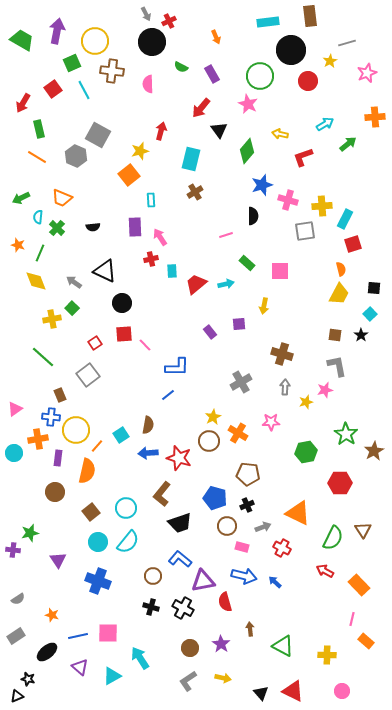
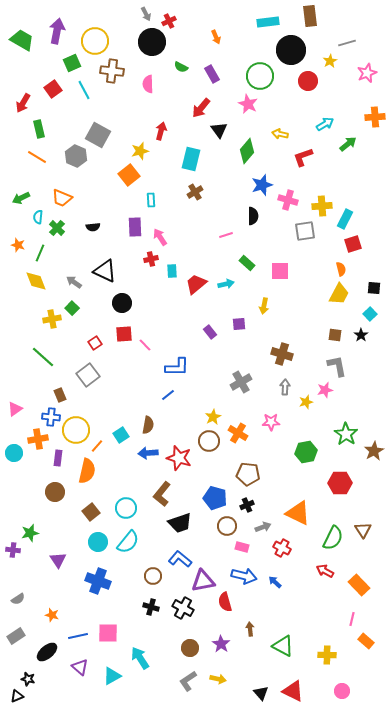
yellow arrow at (223, 678): moved 5 px left, 1 px down
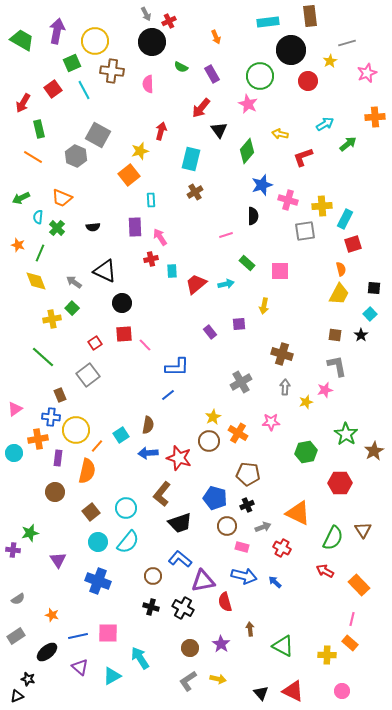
orange line at (37, 157): moved 4 px left
orange rectangle at (366, 641): moved 16 px left, 2 px down
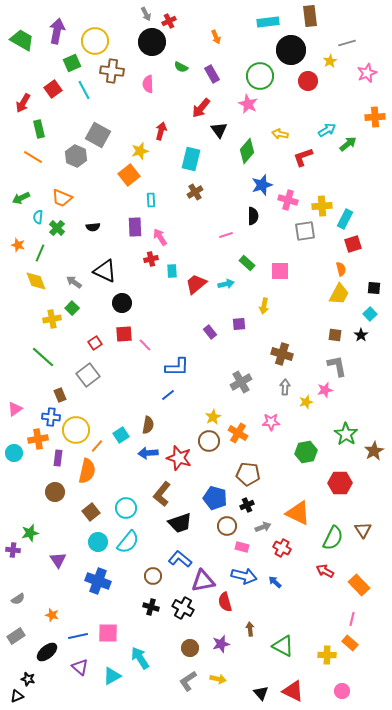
cyan arrow at (325, 124): moved 2 px right, 6 px down
purple star at (221, 644): rotated 24 degrees clockwise
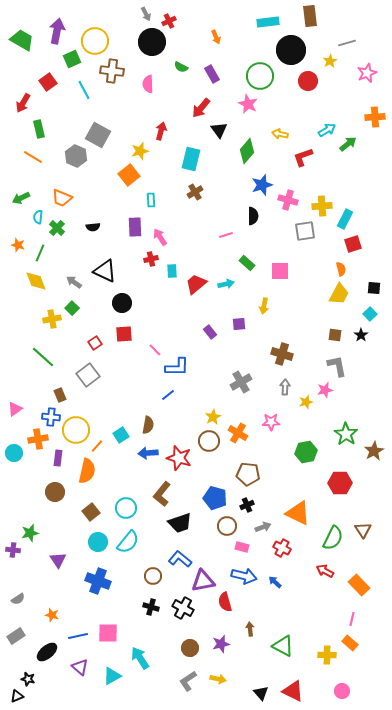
green square at (72, 63): moved 4 px up
red square at (53, 89): moved 5 px left, 7 px up
pink line at (145, 345): moved 10 px right, 5 px down
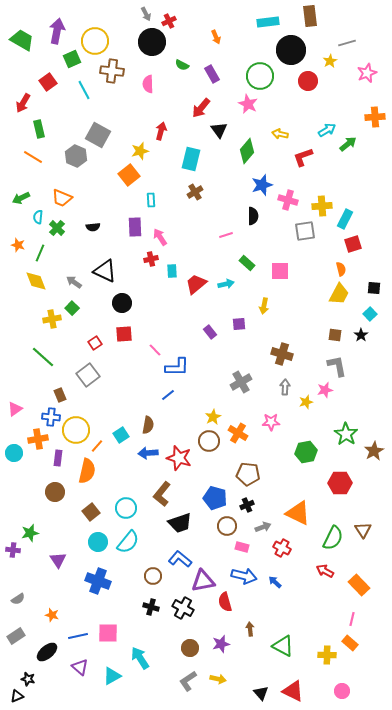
green semicircle at (181, 67): moved 1 px right, 2 px up
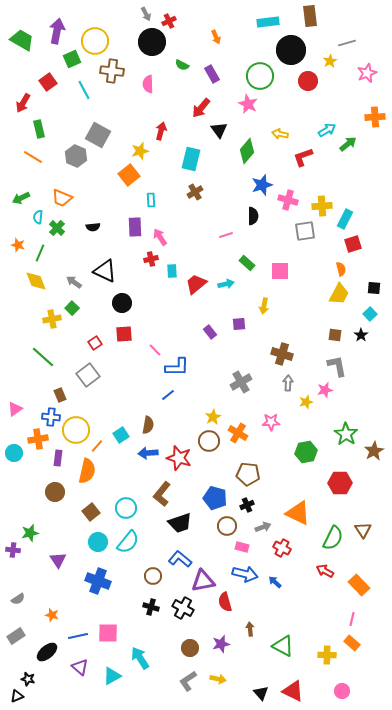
gray arrow at (285, 387): moved 3 px right, 4 px up
blue arrow at (244, 576): moved 1 px right, 2 px up
orange rectangle at (350, 643): moved 2 px right
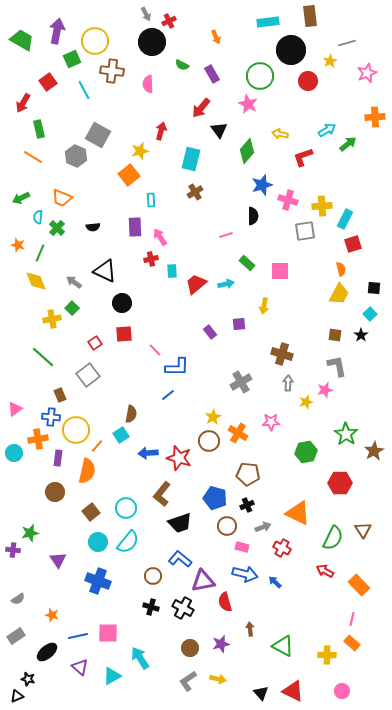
brown semicircle at (148, 425): moved 17 px left, 11 px up
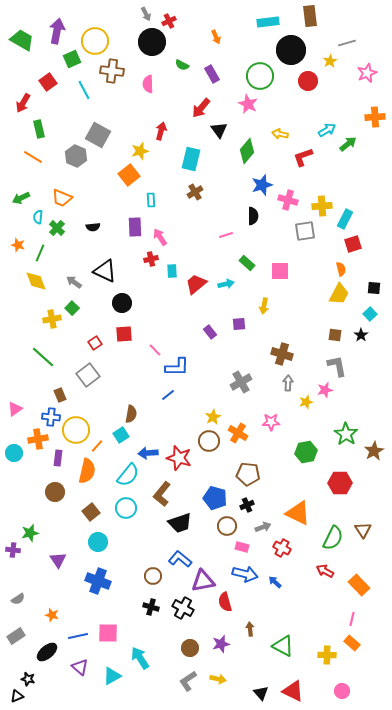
cyan semicircle at (128, 542): moved 67 px up
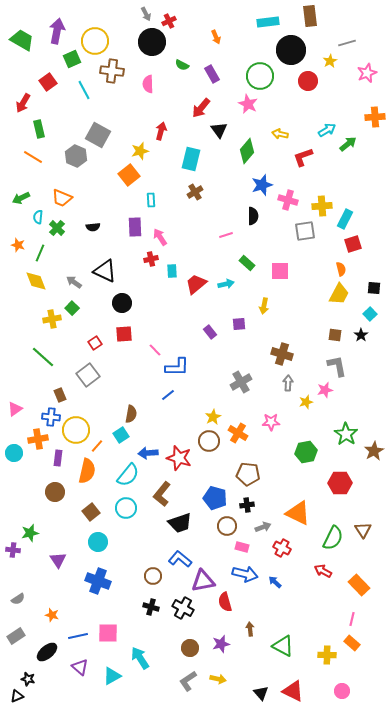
black cross at (247, 505): rotated 16 degrees clockwise
red arrow at (325, 571): moved 2 px left
